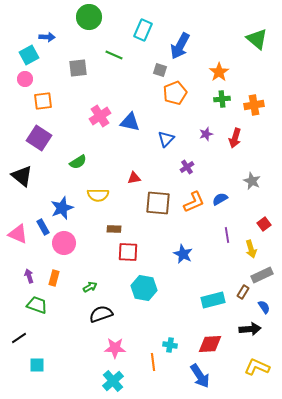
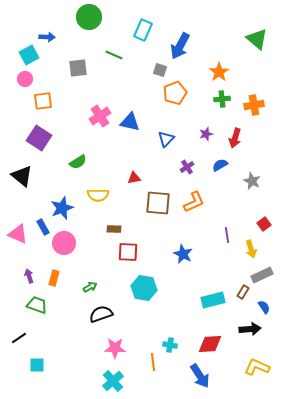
blue semicircle at (220, 199): moved 34 px up
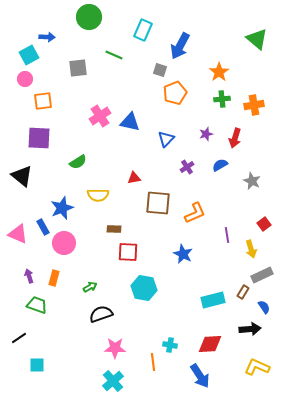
purple square at (39, 138): rotated 30 degrees counterclockwise
orange L-shape at (194, 202): moved 1 px right, 11 px down
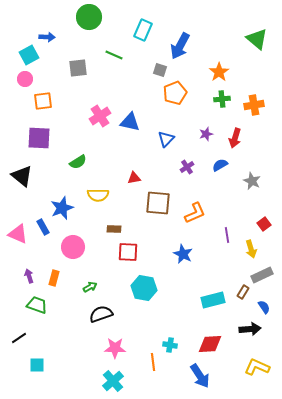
pink circle at (64, 243): moved 9 px right, 4 px down
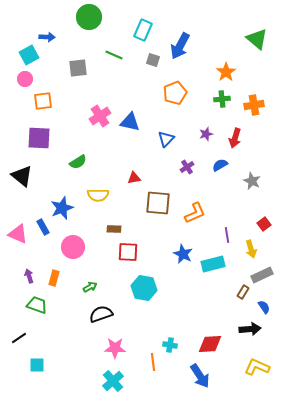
gray square at (160, 70): moved 7 px left, 10 px up
orange star at (219, 72): moved 7 px right
cyan rectangle at (213, 300): moved 36 px up
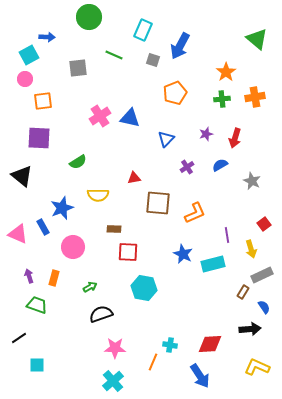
orange cross at (254, 105): moved 1 px right, 8 px up
blue triangle at (130, 122): moved 4 px up
orange line at (153, 362): rotated 30 degrees clockwise
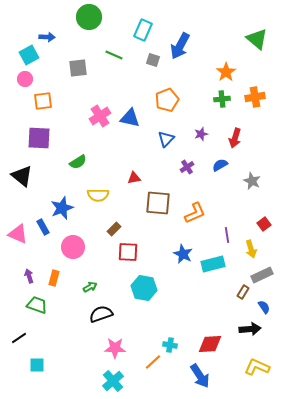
orange pentagon at (175, 93): moved 8 px left, 7 px down
purple star at (206, 134): moved 5 px left
brown rectangle at (114, 229): rotated 48 degrees counterclockwise
orange line at (153, 362): rotated 24 degrees clockwise
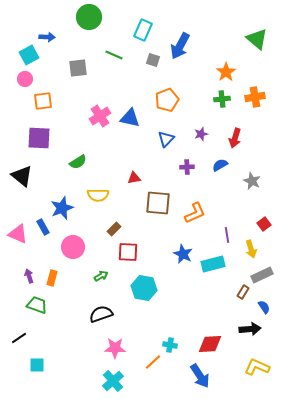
purple cross at (187, 167): rotated 32 degrees clockwise
orange rectangle at (54, 278): moved 2 px left
green arrow at (90, 287): moved 11 px right, 11 px up
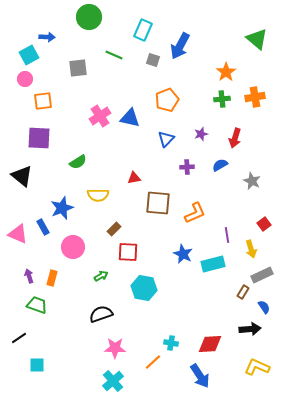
cyan cross at (170, 345): moved 1 px right, 2 px up
